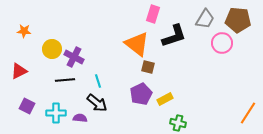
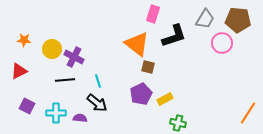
orange star: moved 9 px down
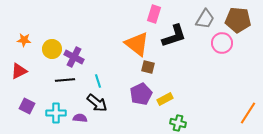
pink rectangle: moved 1 px right
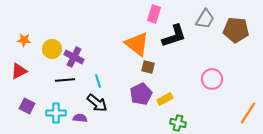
brown pentagon: moved 2 px left, 10 px down
pink circle: moved 10 px left, 36 px down
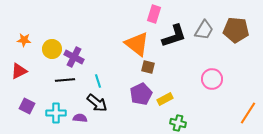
gray trapezoid: moved 1 px left, 11 px down
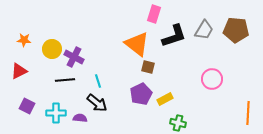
orange line: rotated 30 degrees counterclockwise
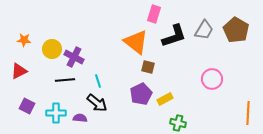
brown pentagon: rotated 25 degrees clockwise
orange triangle: moved 1 px left, 2 px up
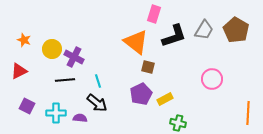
orange star: rotated 16 degrees clockwise
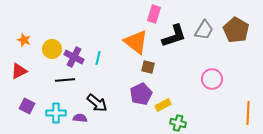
cyan line: moved 23 px up; rotated 32 degrees clockwise
yellow rectangle: moved 2 px left, 6 px down
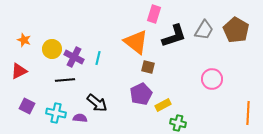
cyan cross: rotated 12 degrees clockwise
